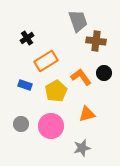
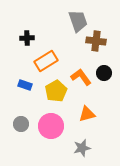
black cross: rotated 32 degrees clockwise
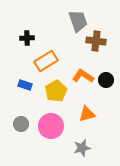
black circle: moved 2 px right, 7 px down
orange L-shape: moved 2 px right, 1 px up; rotated 20 degrees counterclockwise
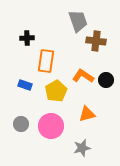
orange rectangle: rotated 50 degrees counterclockwise
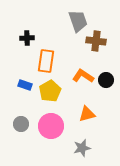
yellow pentagon: moved 6 px left
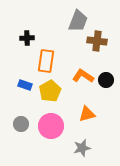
gray trapezoid: rotated 40 degrees clockwise
brown cross: moved 1 px right
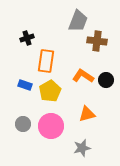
black cross: rotated 16 degrees counterclockwise
gray circle: moved 2 px right
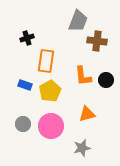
orange L-shape: rotated 130 degrees counterclockwise
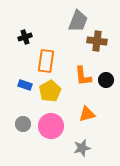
black cross: moved 2 px left, 1 px up
